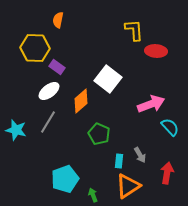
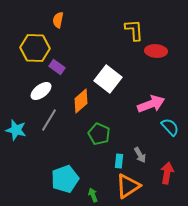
white ellipse: moved 8 px left
gray line: moved 1 px right, 2 px up
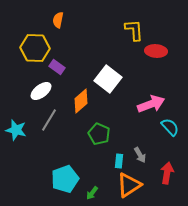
orange triangle: moved 1 px right, 1 px up
green arrow: moved 1 px left, 2 px up; rotated 120 degrees counterclockwise
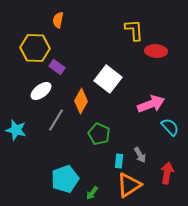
orange diamond: rotated 20 degrees counterclockwise
gray line: moved 7 px right
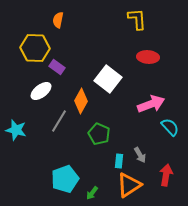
yellow L-shape: moved 3 px right, 11 px up
red ellipse: moved 8 px left, 6 px down
gray line: moved 3 px right, 1 px down
red arrow: moved 1 px left, 2 px down
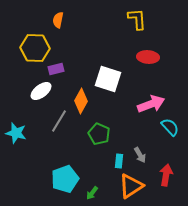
purple rectangle: moved 1 px left, 2 px down; rotated 49 degrees counterclockwise
white square: rotated 20 degrees counterclockwise
cyan star: moved 3 px down
orange triangle: moved 2 px right, 1 px down
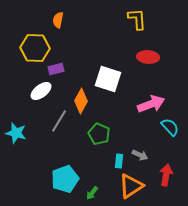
gray arrow: rotated 35 degrees counterclockwise
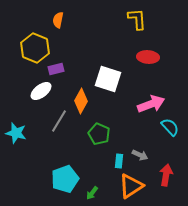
yellow hexagon: rotated 20 degrees clockwise
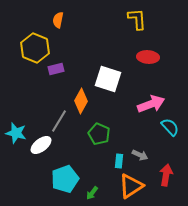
white ellipse: moved 54 px down
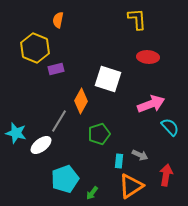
green pentagon: rotated 30 degrees clockwise
